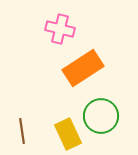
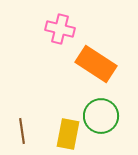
orange rectangle: moved 13 px right, 4 px up; rotated 66 degrees clockwise
yellow rectangle: rotated 36 degrees clockwise
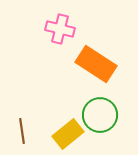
green circle: moved 1 px left, 1 px up
yellow rectangle: rotated 40 degrees clockwise
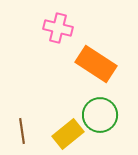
pink cross: moved 2 px left, 1 px up
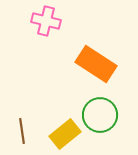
pink cross: moved 12 px left, 7 px up
yellow rectangle: moved 3 px left
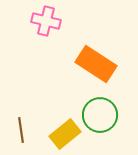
brown line: moved 1 px left, 1 px up
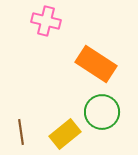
green circle: moved 2 px right, 3 px up
brown line: moved 2 px down
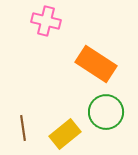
green circle: moved 4 px right
brown line: moved 2 px right, 4 px up
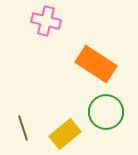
brown line: rotated 10 degrees counterclockwise
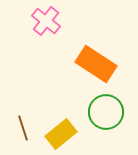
pink cross: rotated 24 degrees clockwise
yellow rectangle: moved 4 px left
